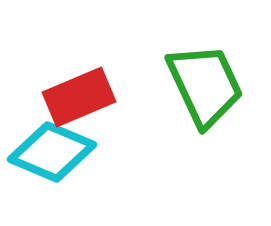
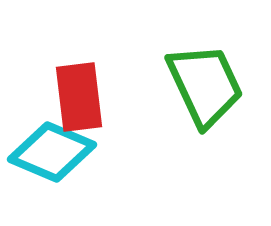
red rectangle: rotated 74 degrees counterclockwise
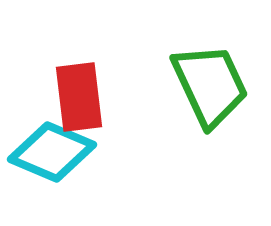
green trapezoid: moved 5 px right
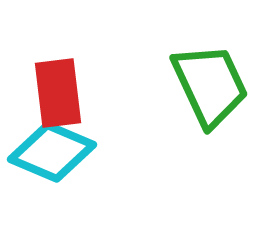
red rectangle: moved 21 px left, 4 px up
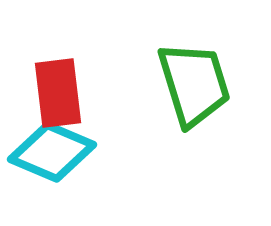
green trapezoid: moved 16 px left, 1 px up; rotated 8 degrees clockwise
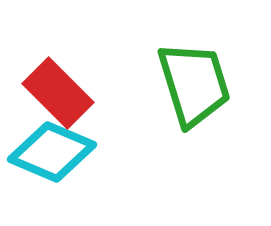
red rectangle: rotated 38 degrees counterclockwise
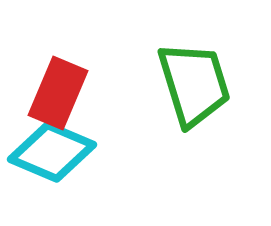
red rectangle: rotated 68 degrees clockwise
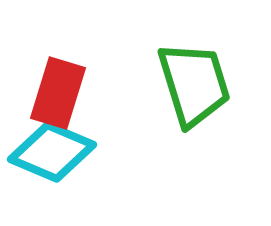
red rectangle: rotated 6 degrees counterclockwise
